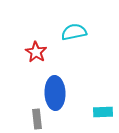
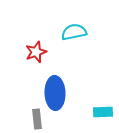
red star: rotated 20 degrees clockwise
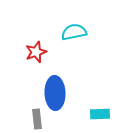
cyan rectangle: moved 3 px left, 2 px down
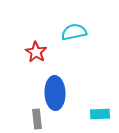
red star: rotated 20 degrees counterclockwise
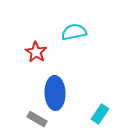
cyan rectangle: rotated 54 degrees counterclockwise
gray rectangle: rotated 54 degrees counterclockwise
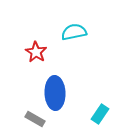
gray rectangle: moved 2 px left
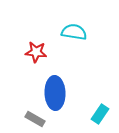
cyan semicircle: rotated 20 degrees clockwise
red star: rotated 25 degrees counterclockwise
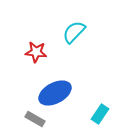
cyan semicircle: rotated 55 degrees counterclockwise
blue ellipse: rotated 64 degrees clockwise
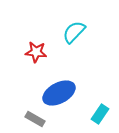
blue ellipse: moved 4 px right
